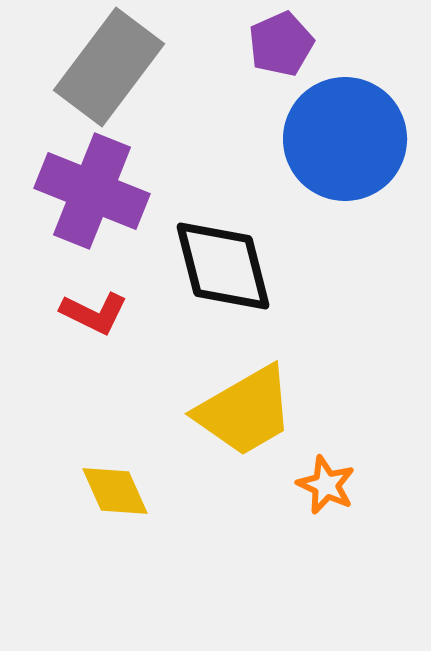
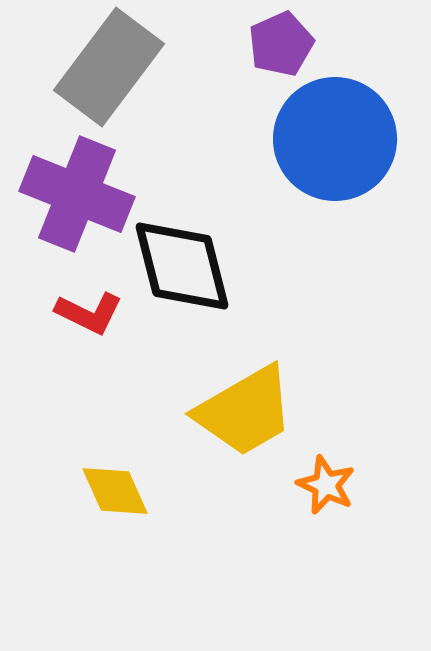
blue circle: moved 10 px left
purple cross: moved 15 px left, 3 px down
black diamond: moved 41 px left
red L-shape: moved 5 px left
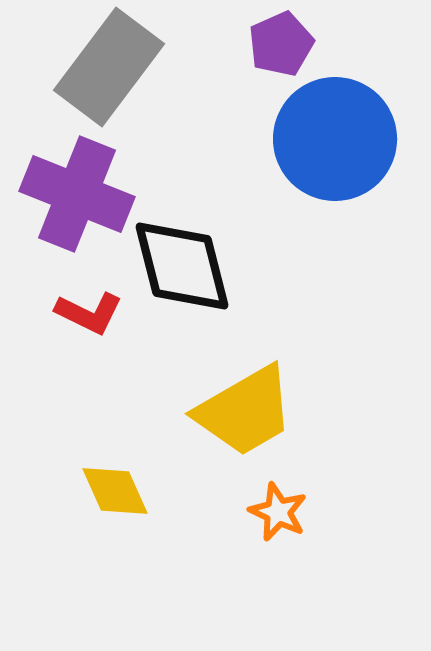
orange star: moved 48 px left, 27 px down
